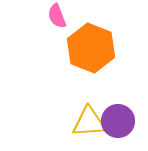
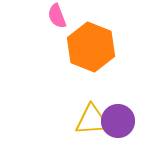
orange hexagon: moved 1 px up
yellow triangle: moved 3 px right, 2 px up
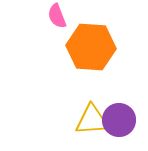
orange hexagon: rotated 18 degrees counterclockwise
purple circle: moved 1 px right, 1 px up
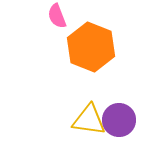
orange hexagon: rotated 18 degrees clockwise
yellow triangle: moved 3 px left; rotated 12 degrees clockwise
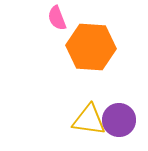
pink semicircle: moved 2 px down
orange hexagon: rotated 18 degrees counterclockwise
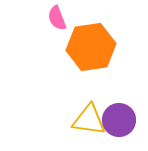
orange hexagon: rotated 12 degrees counterclockwise
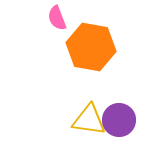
orange hexagon: rotated 18 degrees clockwise
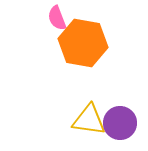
orange hexagon: moved 8 px left, 4 px up
purple circle: moved 1 px right, 3 px down
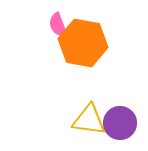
pink semicircle: moved 1 px right, 7 px down
